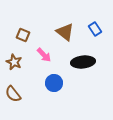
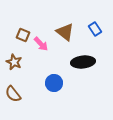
pink arrow: moved 3 px left, 11 px up
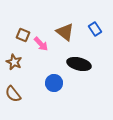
black ellipse: moved 4 px left, 2 px down; rotated 20 degrees clockwise
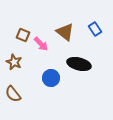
blue circle: moved 3 px left, 5 px up
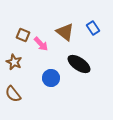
blue rectangle: moved 2 px left, 1 px up
black ellipse: rotated 20 degrees clockwise
